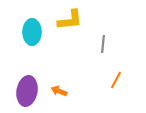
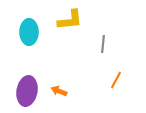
cyan ellipse: moved 3 px left
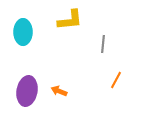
cyan ellipse: moved 6 px left
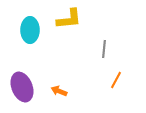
yellow L-shape: moved 1 px left, 1 px up
cyan ellipse: moved 7 px right, 2 px up
gray line: moved 1 px right, 5 px down
purple ellipse: moved 5 px left, 4 px up; rotated 32 degrees counterclockwise
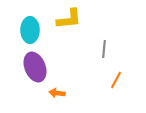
purple ellipse: moved 13 px right, 20 px up
orange arrow: moved 2 px left, 2 px down; rotated 14 degrees counterclockwise
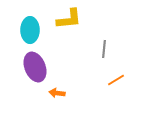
orange line: rotated 30 degrees clockwise
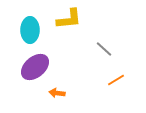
gray line: rotated 54 degrees counterclockwise
purple ellipse: rotated 72 degrees clockwise
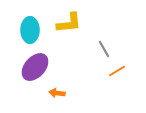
yellow L-shape: moved 4 px down
gray line: rotated 18 degrees clockwise
purple ellipse: rotated 8 degrees counterclockwise
orange line: moved 1 px right, 9 px up
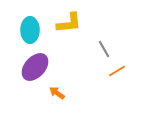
orange arrow: rotated 28 degrees clockwise
